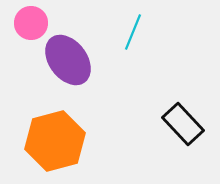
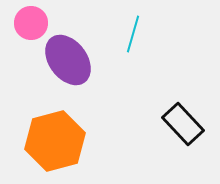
cyan line: moved 2 px down; rotated 6 degrees counterclockwise
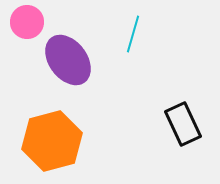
pink circle: moved 4 px left, 1 px up
black rectangle: rotated 18 degrees clockwise
orange hexagon: moved 3 px left
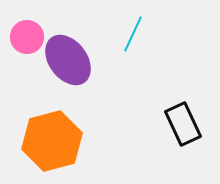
pink circle: moved 15 px down
cyan line: rotated 9 degrees clockwise
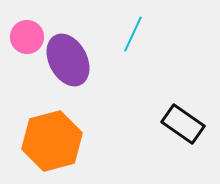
purple ellipse: rotated 9 degrees clockwise
black rectangle: rotated 30 degrees counterclockwise
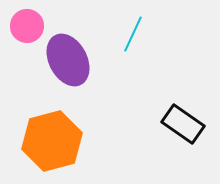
pink circle: moved 11 px up
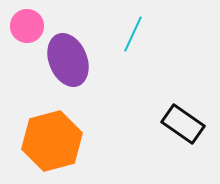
purple ellipse: rotated 6 degrees clockwise
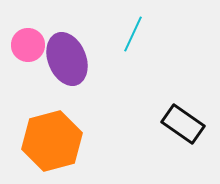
pink circle: moved 1 px right, 19 px down
purple ellipse: moved 1 px left, 1 px up
